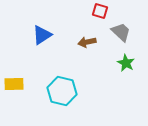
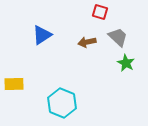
red square: moved 1 px down
gray trapezoid: moved 3 px left, 5 px down
cyan hexagon: moved 12 px down; rotated 8 degrees clockwise
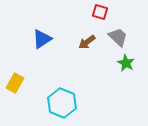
blue triangle: moved 4 px down
brown arrow: rotated 24 degrees counterclockwise
yellow rectangle: moved 1 px right, 1 px up; rotated 60 degrees counterclockwise
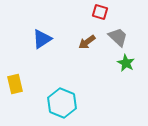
yellow rectangle: moved 1 px down; rotated 42 degrees counterclockwise
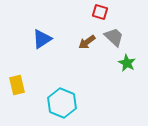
gray trapezoid: moved 4 px left
green star: moved 1 px right
yellow rectangle: moved 2 px right, 1 px down
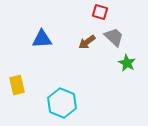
blue triangle: rotated 30 degrees clockwise
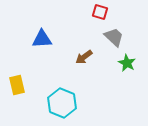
brown arrow: moved 3 px left, 15 px down
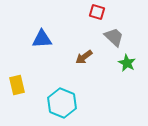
red square: moved 3 px left
